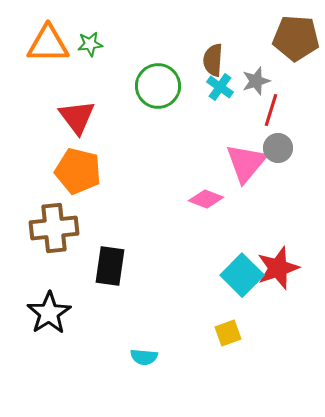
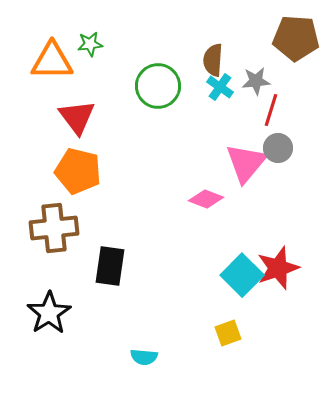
orange triangle: moved 4 px right, 17 px down
gray star: rotated 12 degrees clockwise
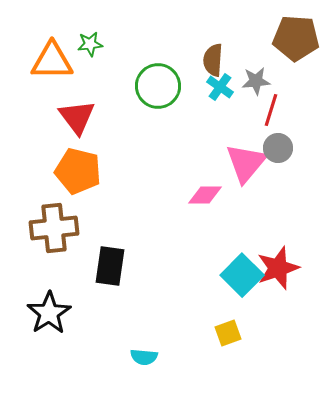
pink diamond: moved 1 px left, 4 px up; rotated 20 degrees counterclockwise
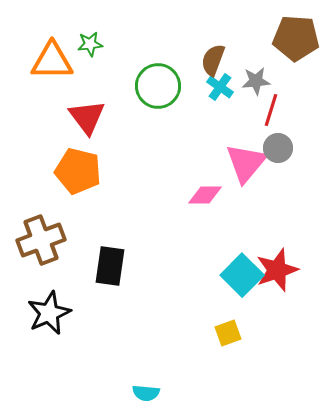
brown semicircle: rotated 16 degrees clockwise
red triangle: moved 10 px right
brown cross: moved 13 px left, 12 px down; rotated 15 degrees counterclockwise
red star: moved 1 px left, 2 px down
black star: rotated 9 degrees clockwise
cyan semicircle: moved 2 px right, 36 px down
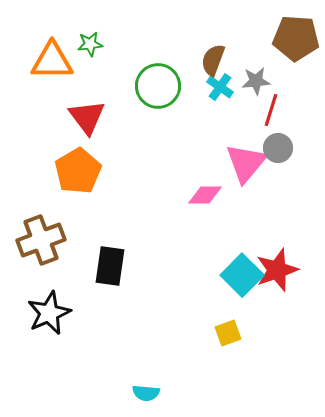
orange pentagon: rotated 27 degrees clockwise
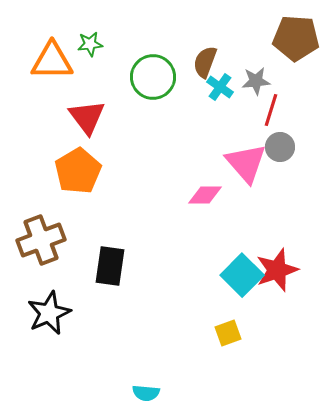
brown semicircle: moved 8 px left, 2 px down
green circle: moved 5 px left, 9 px up
gray circle: moved 2 px right, 1 px up
pink triangle: rotated 21 degrees counterclockwise
